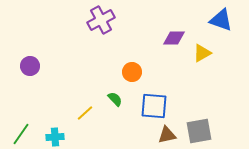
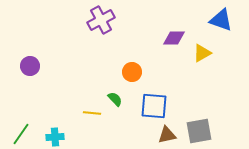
yellow line: moved 7 px right; rotated 48 degrees clockwise
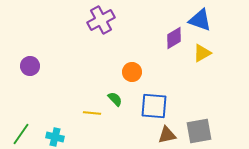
blue triangle: moved 21 px left
purple diamond: rotated 30 degrees counterclockwise
cyan cross: rotated 18 degrees clockwise
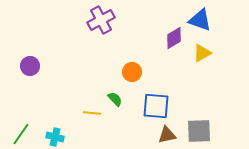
blue square: moved 2 px right
gray square: rotated 8 degrees clockwise
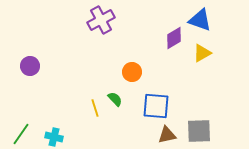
yellow line: moved 3 px right, 5 px up; rotated 66 degrees clockwise
cyan cross: moved 1 px left
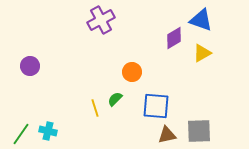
blue triangle: moved 1 px right
green semicircle: rotated 91 degrees counterclockwise
cyan cross: moved 6 px left, 6 px up
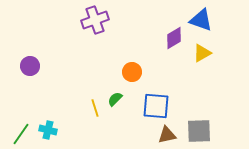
purple cross: moved 6 px left; rotated 8 degrees clockwise
cyan cross: moved 1 px up
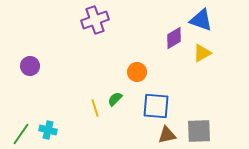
orange circle: moved 5 px right
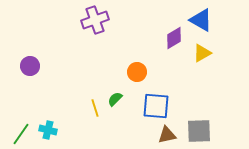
blue triangle: rotated 10 degrees clockwise
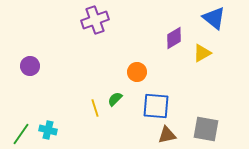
blue triangle: moved 13 px right, 2 px up; rotated 10 degrees clockwise
gray square: moved 7 px right, 2 px up; rotated 12 degrees clockwise
